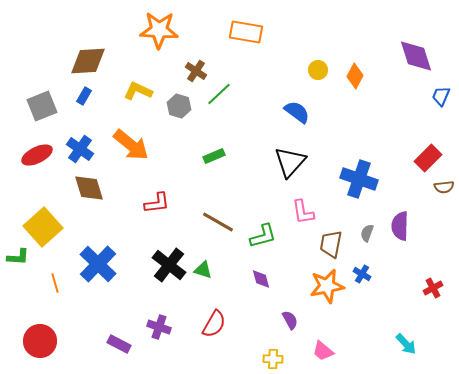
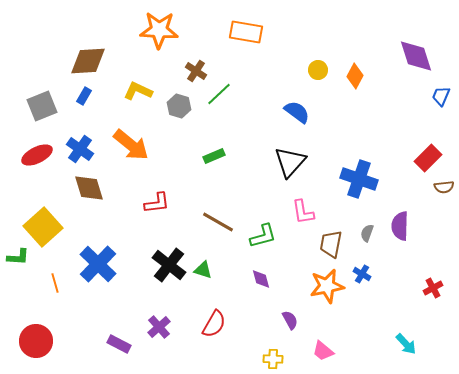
purple cross at (159, 327): rotated 30 degrees clockwise
red circle at (40, 341): moved 4 px left
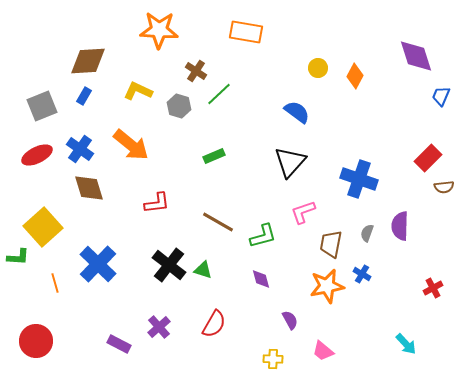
yellow circle at (318, 70): moved 2 px up
pink L-shape at (303, 212): rotated 80 degrees clockwise
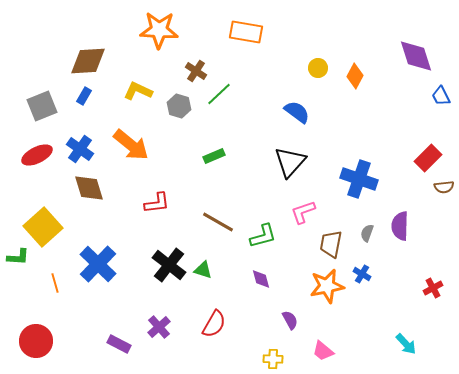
blue trapezoid at (441, 96): rotated 50 degrees counterclockwise
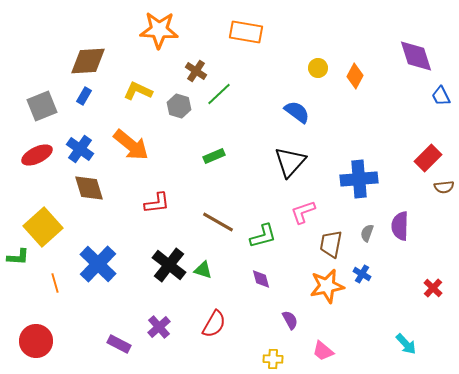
blue cross at (359, 179): rotated 24 degrees counterclockwise
red cross at (433, 288): rotated 18 degrees counterclockwise
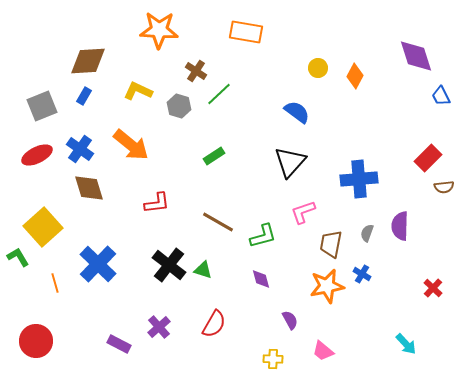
green rectangle at (214, 156): rotated 10 degrees counterclockwise
green L-shape at (18, 257): rotated 125 degrees counterclockwise
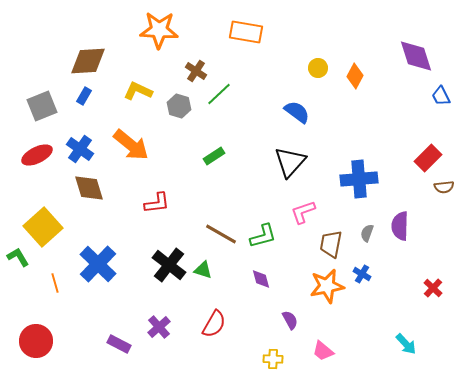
brown line at (218, 222): moved 3 px right, 12 px down
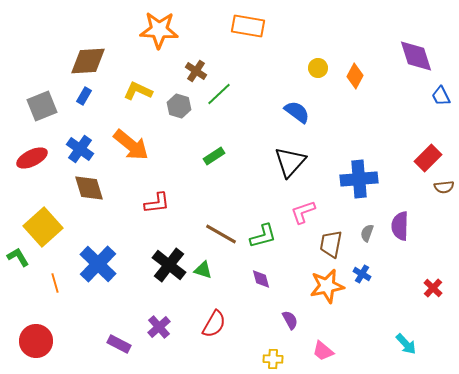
orange rectangle at (246, 32): moved 2 px right, 6 px up
red ellipse at (37, 155): moved 5 px left, 3 px down
